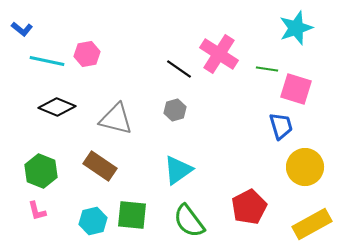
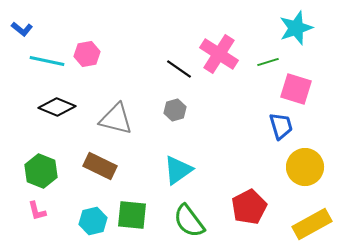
green line: moved 1 px right, 7 px up; rotated 25 degrees counterclockwise
brown rectangle: rotated 8 degrees counterclockwise
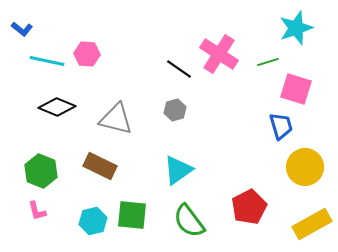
pink hexagon: rotated 15 degrees clockwise
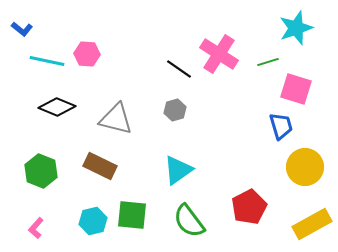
pink L-shape: moved 1 px left, 17 px down; rotated 55 degrees clockwise
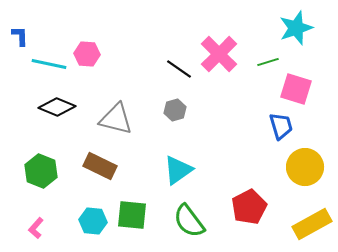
blue L-shape: moved 2 px left, 7 px down; rotated 130 degrees counterclockwise
pink cross: rotated 12 degrees clockwise
cyan line: moved 2 px right, 3 px down
cyan hexagon: rotated 20 degrees clockwise
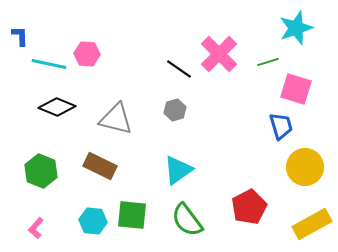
green semicircle: moved 2 px left, 1 px up
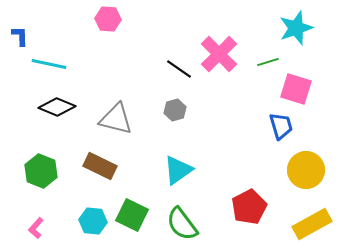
pink hexagon: moved 21 px right, 35 px up
yellow circle: moved 1 px right, 3 px down
green square: rotated 20 degrees clockwise
green semicircle: moved 5 px left, 4 px down
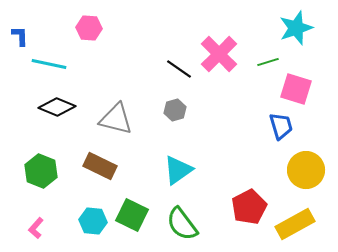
pink hexagon: moved 19 px left, 9 px down
yellow rectangle: moved 17 px left
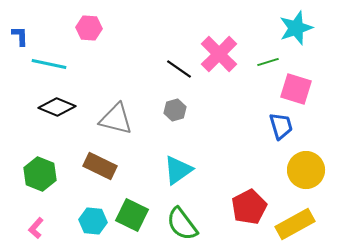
green hexagon: moved 1 px left, 3 px down
